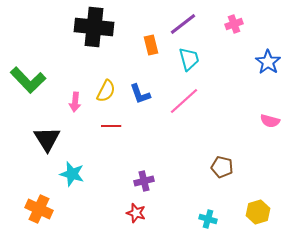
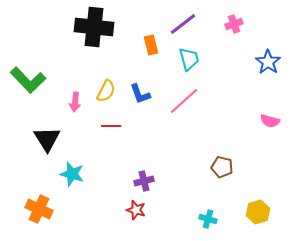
red star: moved 3 px up
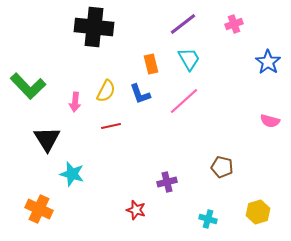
orange rectangle: moved 19 px down
cyan trapezoid: rotated 15 degrees counterclockwise
green L-shape: moved 6 px down
red line: rotated 12 degrees counterclockwise
purple cross: moved 23 px right, 1 px down
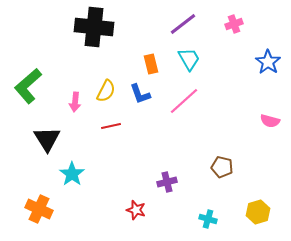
green L-shape: rotated 93 degrees clockwise
cyan star: rotated 20 degrees clockwise
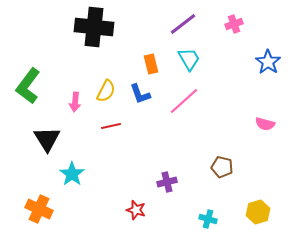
green L-shape: rotated 12 degrees counterclockwise
pink semicircle: moved 5 px left, 3 px down
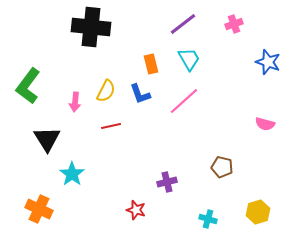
black cross: moved 3 px left
blue star: rotated 15 degrees counterclockwise
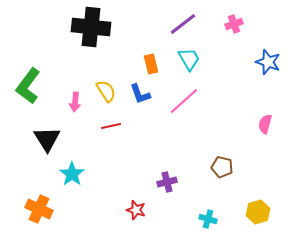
yellow semicircle: rotated 60 degrees counterclockwise
pink semicircle: rotated 90 degrees clockwise
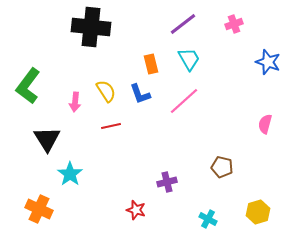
cyan star: moved 2 px left
cyan cross: rotated 12 degrees clockwise
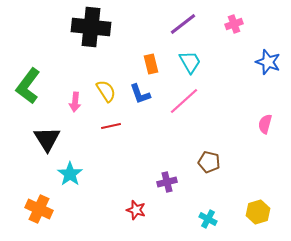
cyan trapezoid: moved 1 px right, 3 px down
brown pentagon: moved 13 px left, 5 px up
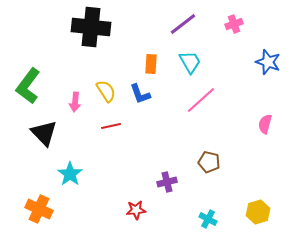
orange rectangle: rotated 18 degrees clockwise
pink line: moved 17 px right, 1 px up
black triangle: moved 3 px left, 6 px up; rotated 12 degrees counterclockwise
red star: rotated 24 degrees counterclockwise
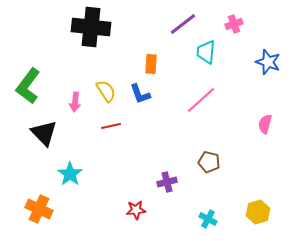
cyan trapezoid: moved 16 px right, 10 px up; rotated 145 degrees counterclockwise
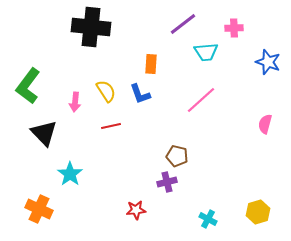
pink cross: moved 4 px down; rotated 18 degrees clockwise
cyan trapezoid: rotated 100 degrees counterclockwise
brown pentagon: moved 32 px left, 6 px up
